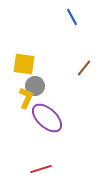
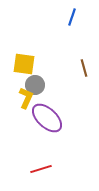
blue line: rotated 48 degrees clockwise
brown line: rotated 54 degrees counterclockwise
gray circle: moved 1 px up
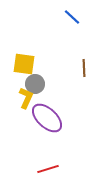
blue line: rotated 66 degrees counterclockwise
brown line: rotated 12 degrees clockwise
gray circle: moved 1 px up
red line: moved 7 px right
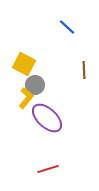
blue line: moved 5 px left, 10 px down
yellow square: rotated 20 degrees clockwise
brown line: moved 2 px down
gray circle: moved 1 px down
yellow L-shape: rotated 15 degrees clockwise
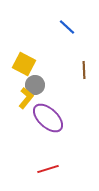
purple ellipse: moved 1 px right
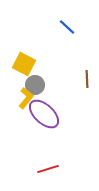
brown line: moved 3 px right, 9 px down
purple ellipse: moved 4 px left, 4 px up
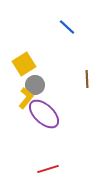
yellow square: rotated 30 degrees clockwise
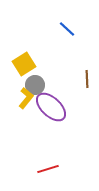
blue line: moved 2 px down
purple ellipse: moved 7 px right, 7 px up
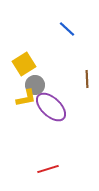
yellow L-shape: rotated 40 degrees clockwise
